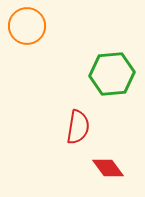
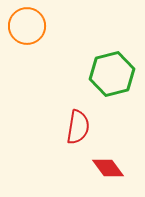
green hexagon: rotated 9 degrees counterclockwise
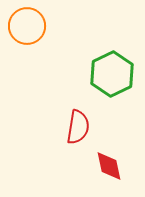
green hexagon: rotated 12 degrees counterclockwise
red diamond: moved 1 px right, 2 px up; rotated 24 degrees clockwise
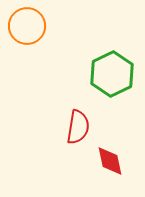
red diamond: moved 1 px right, 5 px up
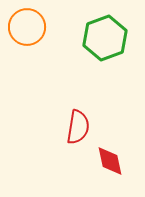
orange circle: moved 1 px down
green hexagon: moved 7 px left, 36 px up; rotated 6 degrees clockwise
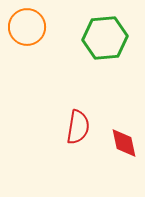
green hexagon: rotated 15 degrees clockwise
red diamond: moved 14 px right, 18 px up
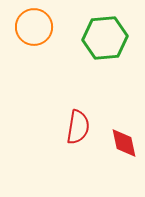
orange circle: moved 7 px right
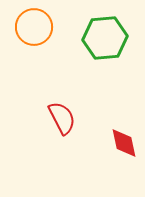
red semicircle: moved 16 px left, 9 px up; rotated 36 degrees counterclockwise
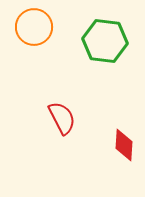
green hexagon: moved 3 px down; rotated 12 degrees clockwise
red diamond: moved 2 px down; rotated 16 degrees clockwise
